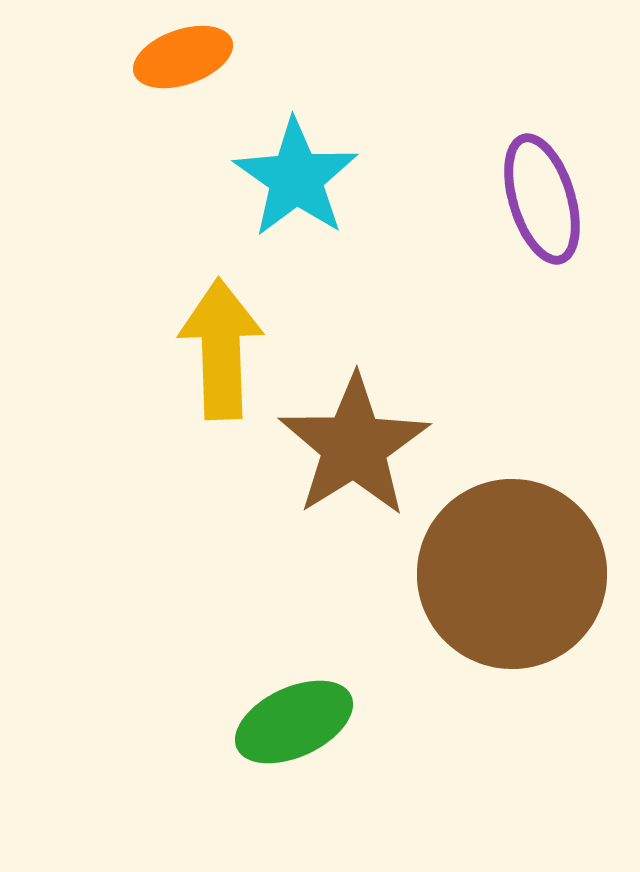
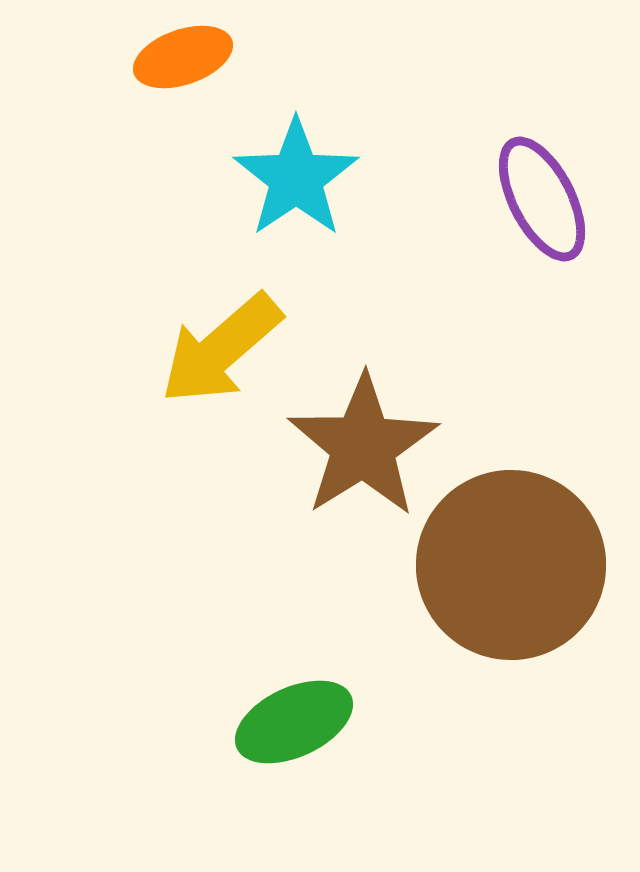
cyan star: rotated 3 degrees clockwise
purple ellipse: rotated 10 degrees counterclockwise
yellow arrow: rotated 129 degrees counterclockwise
brown star: moved 9 px right
brown circle: moved 1 px left, 9 px up
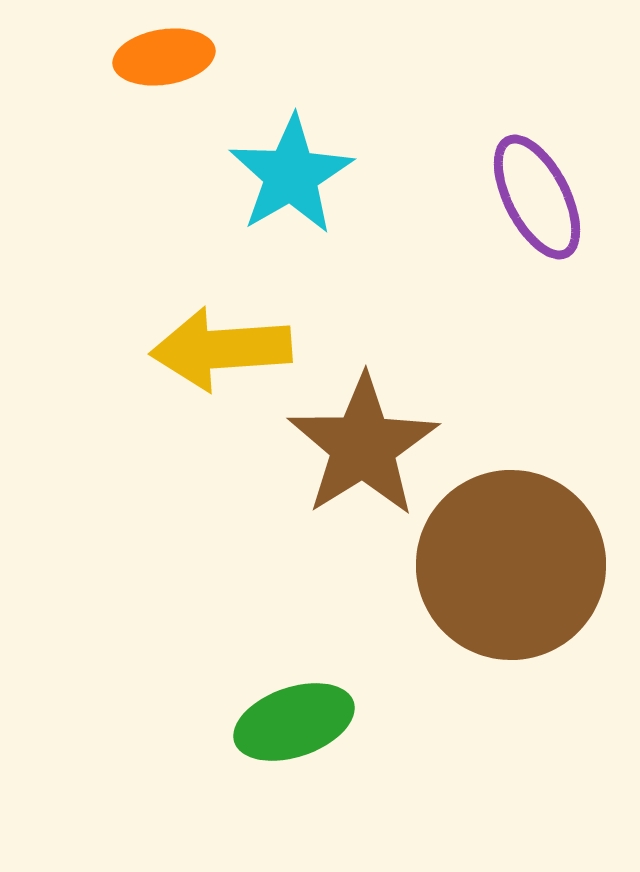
orange ellipse: moved 19 px left; rotated 10 degrees clockwise
cyan star: moved 5 px left, 3 px up; rotated 4 degrees clockwise
purple ellipse: moved 5 px left, 2 px up
yellow arrow: rotated 37 degrees clockwise
green ellipse: rotated 6 degrees clockwise
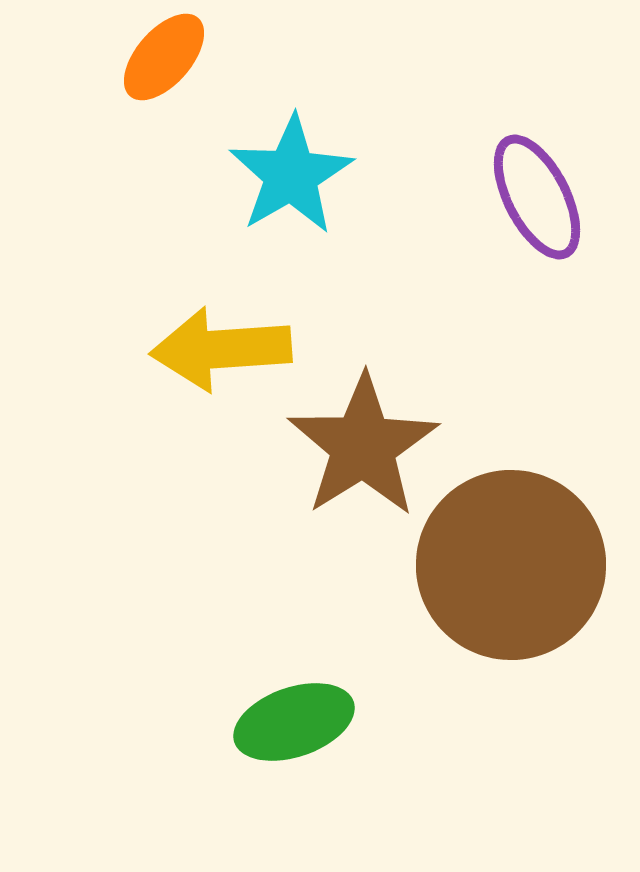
orange ellipse: rotated 40 degrees counterclockwise
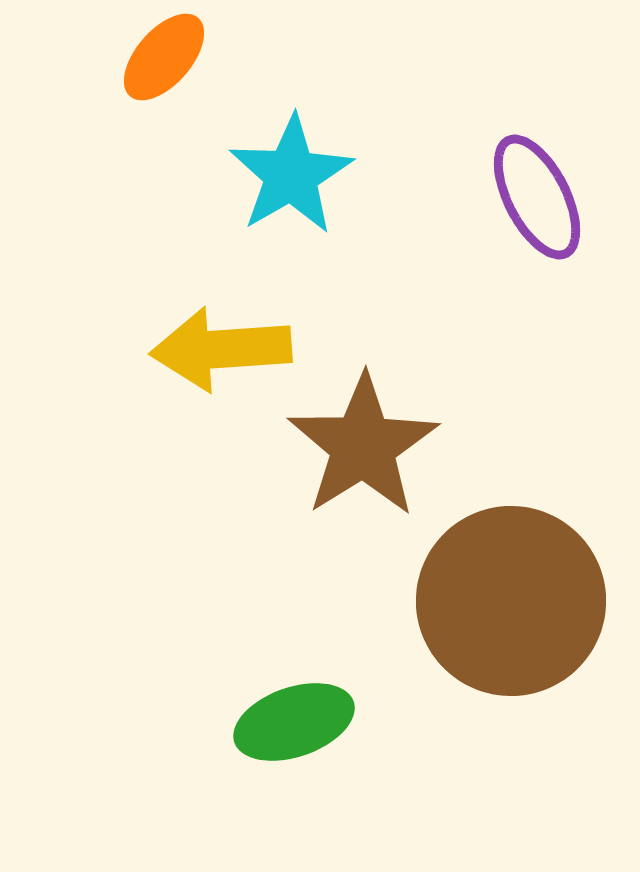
brown circle: moved 36 px down
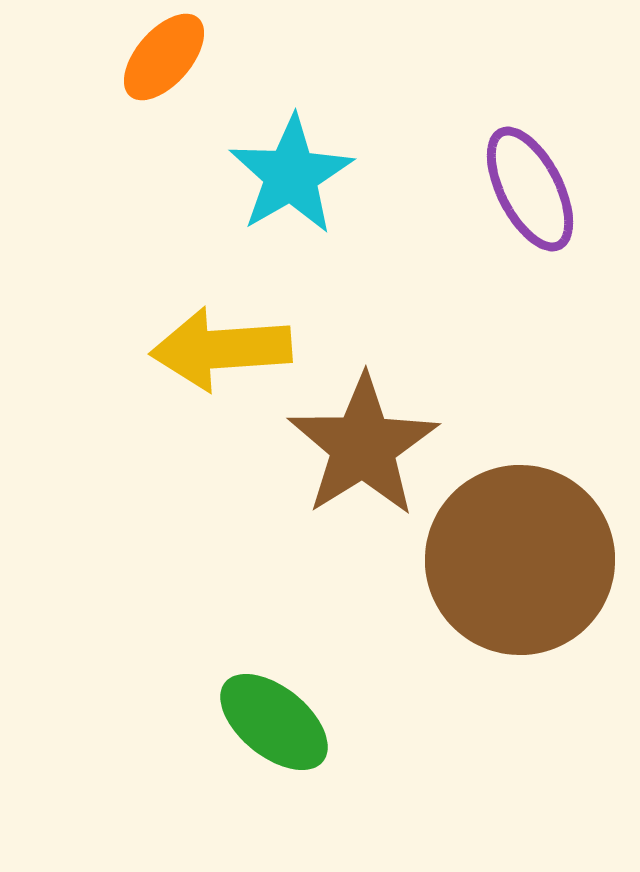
purple ellipse: moved 7 px left, 8 px up
brown circle: moved 9 px right, 41 px up
green ellipse: moved 20 px left; rotated 58 degrees clockwise
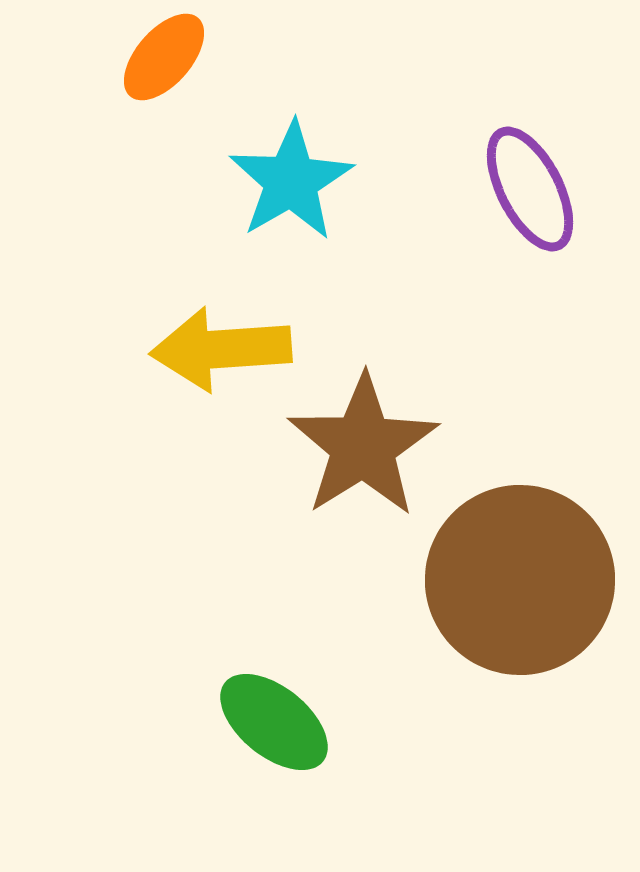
cyan star: moved 6 px down
brown circle: moved 20 px down
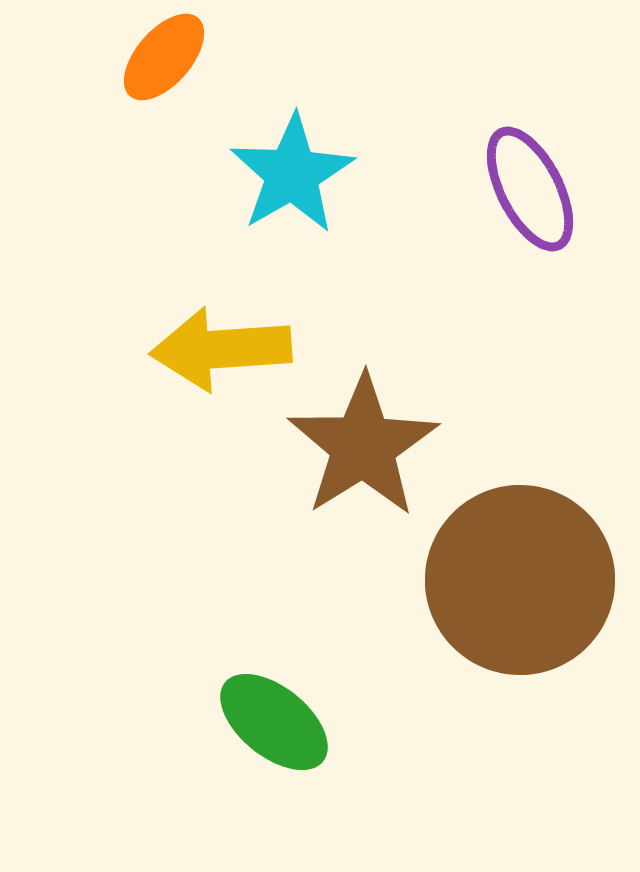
cyan star: moved 1 px right, 7 px up
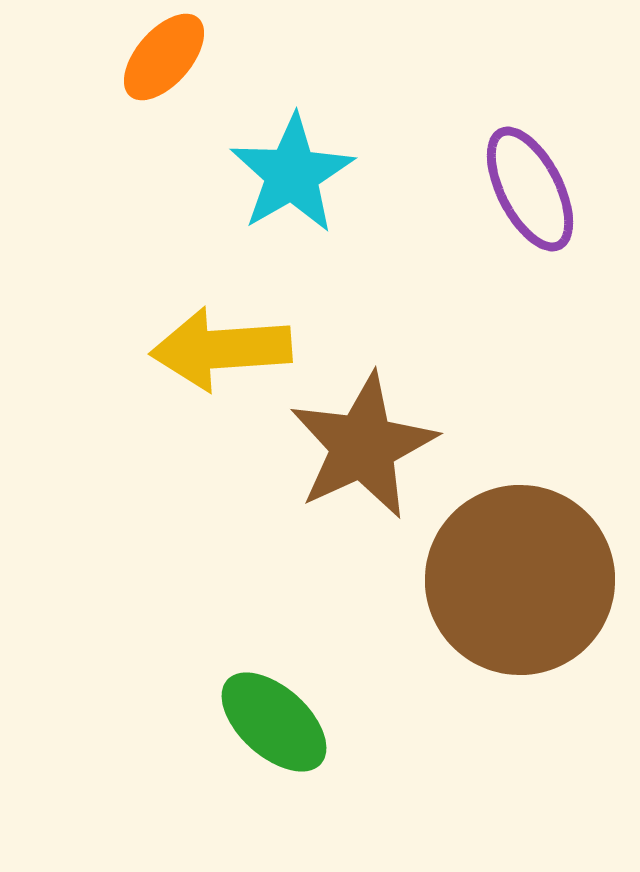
brown star: rotated 7 degrees clockwise
green ellipse: rotated 3 degrees clockwise
